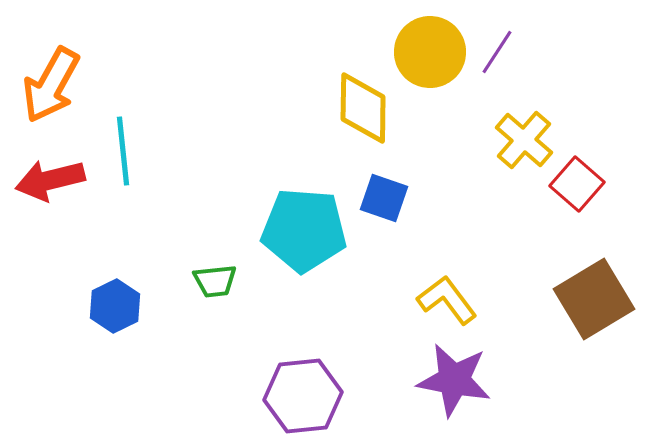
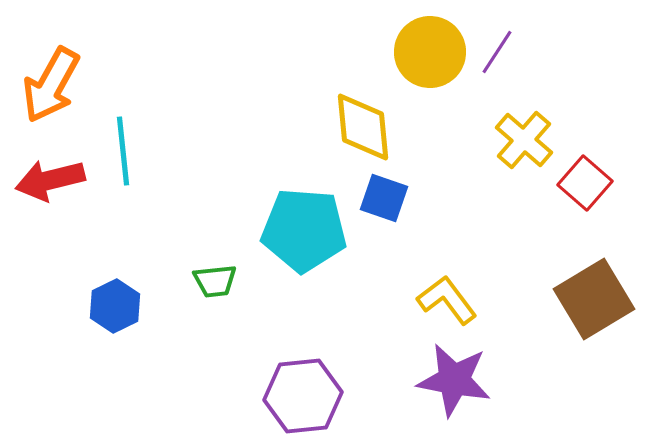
yellow diamond: moved 19 px down; rotated 6 degrees counterclockwise
red square: moved 8 px right, 1 px up
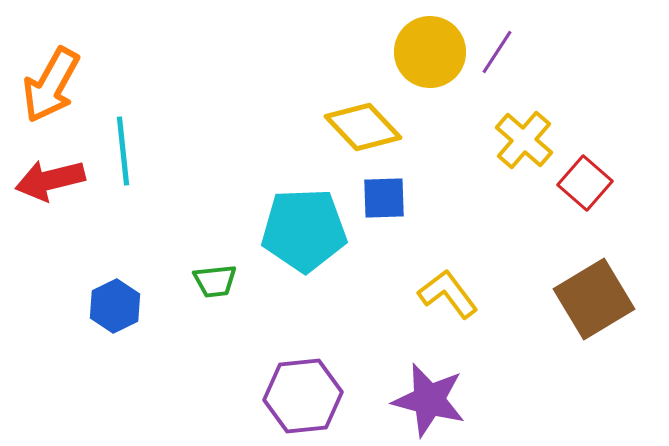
yellow diamond: rotated 38 degrees counterclockwise
blue square: rotated 21 degrees counterclockwise
cyan pentagon: rotated 6 degrees counterclockwise
yellow L-shape: moved 1 px right, 6 px up
purple star: moved 25 px left, 20 px down; rotated 4 degrees clockwise
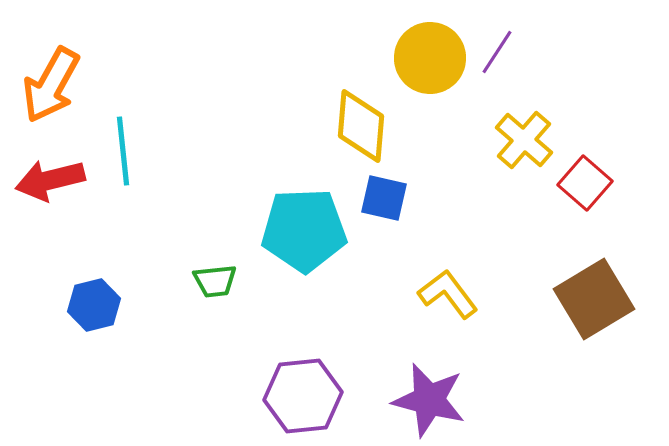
yellow circle: moved 6 px down
yellow diamond: moved 2 px left, 1 px up; rotated 48 degrees clockwise
blue square: rotated 15 degrees clockwise
blue hexagon: moved 21 px left, 1 px up; rotated 12 degrees clockwise
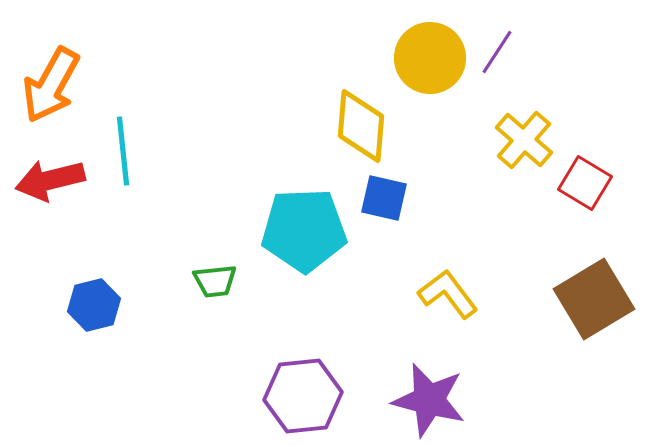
red square: rotated 10 degrees counterclockwise
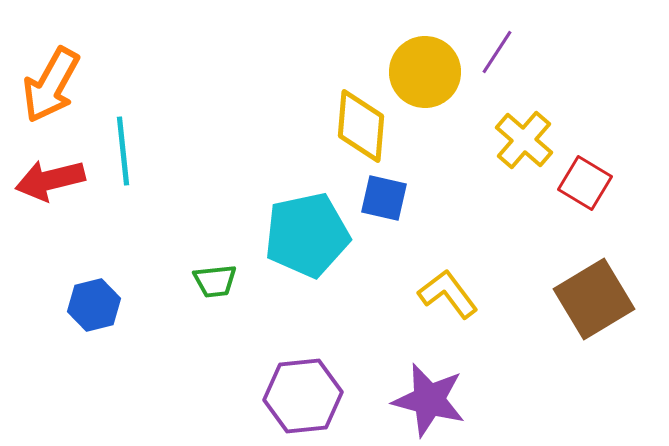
yellow circle: moved 5 px left, 14 px down
cyan pentagon: moved 3 px right, 5 px down; rotated 10 degrees counterclockwise
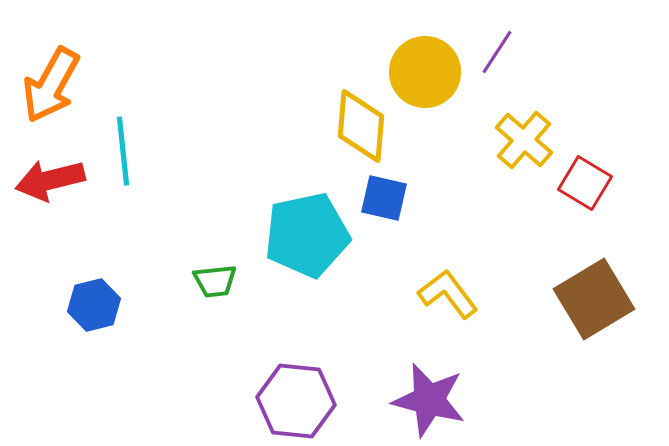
purple hexagon: moved 7 px left, 5 px down; rotated 12 degrees clockwise
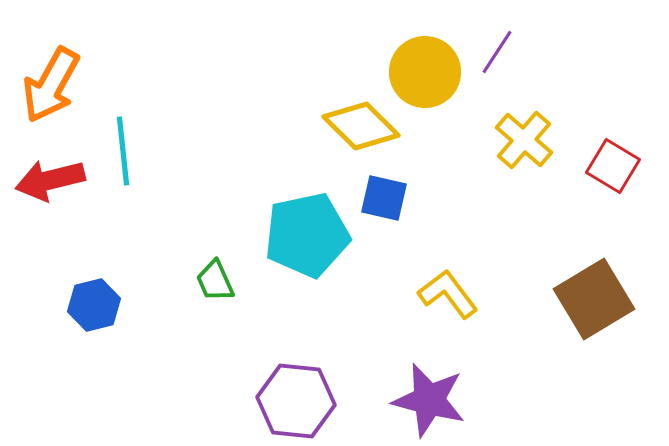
yellow diamond: rotated 50 degrees counterclockwise
red square: moved 28 px right, 17 px up
green trapezoid: rotated 72 degrees clockwise
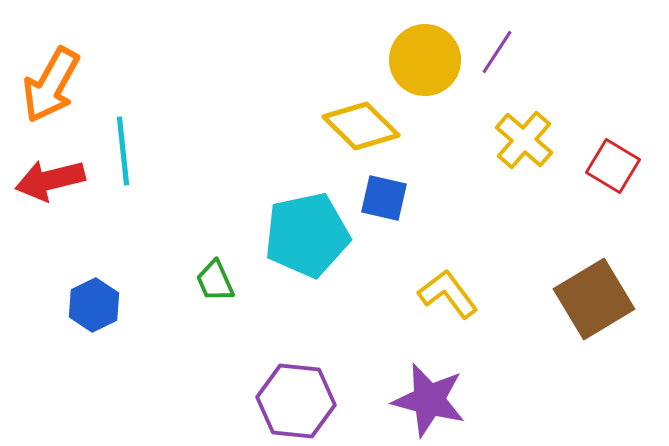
yellow circle: moved 12 px up
blue hexagon: rotated 12 degrees counterclockwise
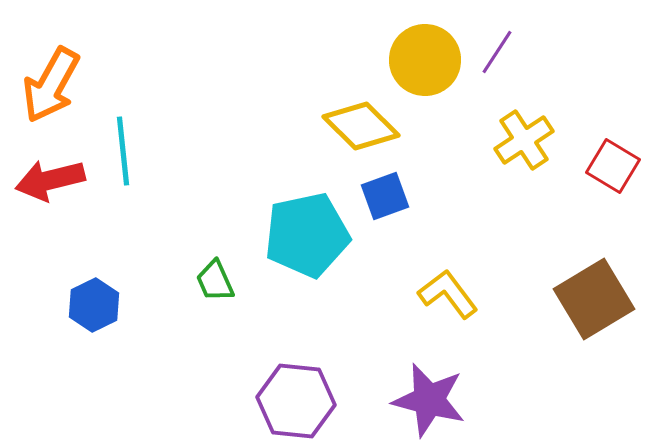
yellow cross: rotated 16 degrees clockwise
blue square: moved 1 px right, 2 px up; rotated 33 degrees counterclockwise
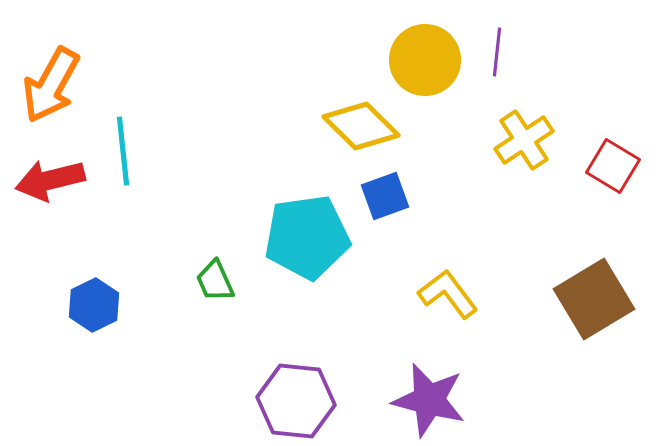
purple line: rotated 27 degrees counterclockwise
cyan pentagon: moved 2 px down; rotated 4 degrees clockwise
